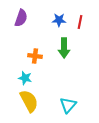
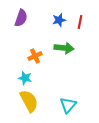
blue star: rotated 16 degrees counterclockwise
green arrow: rotated 84 degrees counterclockwise
orange cross: rotated 32 degrees counterclockwise
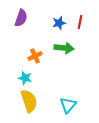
blue star: moved 3 px down
yellow semicircle: rotated 10 degrees clockwise
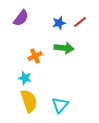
purple semicircle: rotated 18 degrees clockwise
red line: rotated 40 degrees clockwise
cyan triangle: moved 8 px left
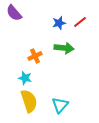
purple semicircle: moved 7 px left, 5 px up; rotated 102 degrees clockwise
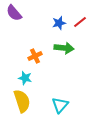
yellow semicircle: moved 7 px left
